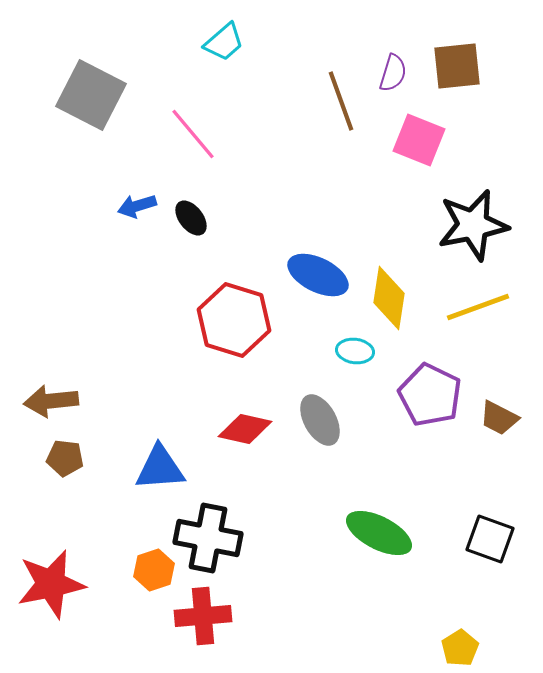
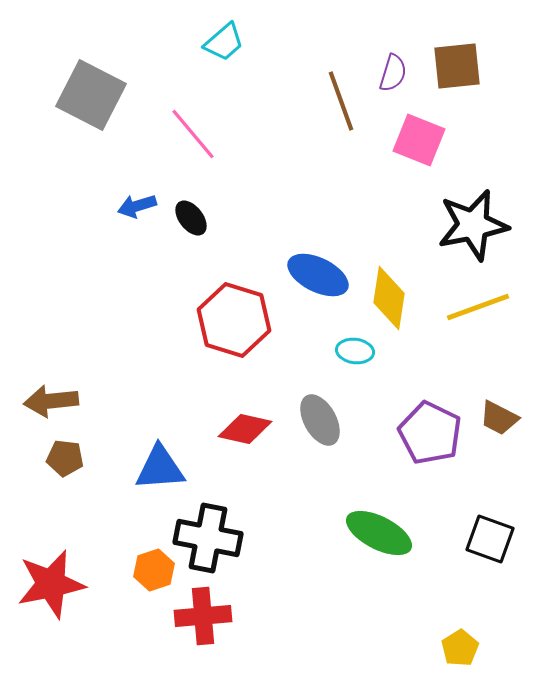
purple pentagon: moved 38 px down
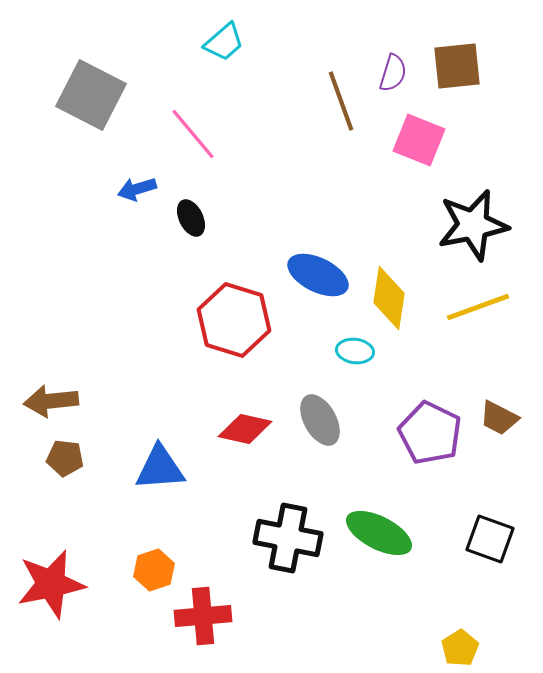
blue arrow: moved 17 px up
black ellipse: rotated 12 degrees clockwise
black cross: moved 80 px right
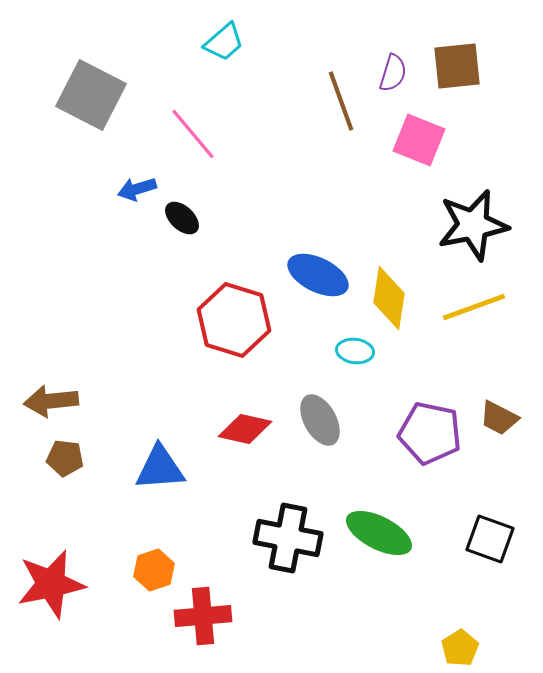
black ellipse: moved 9 px left; rotated 21 degrees counterclockwise
yellow line: moved 4 px left
purple pentagon: rotated 14 degrees counterclockwise
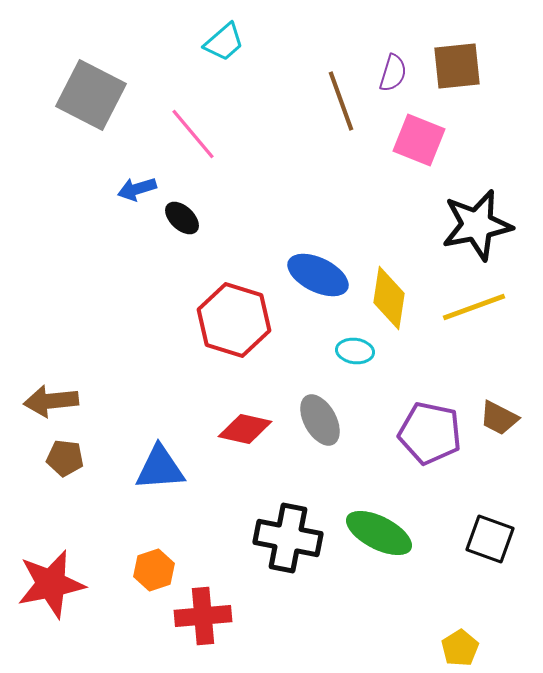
black star: moved 4 px right
